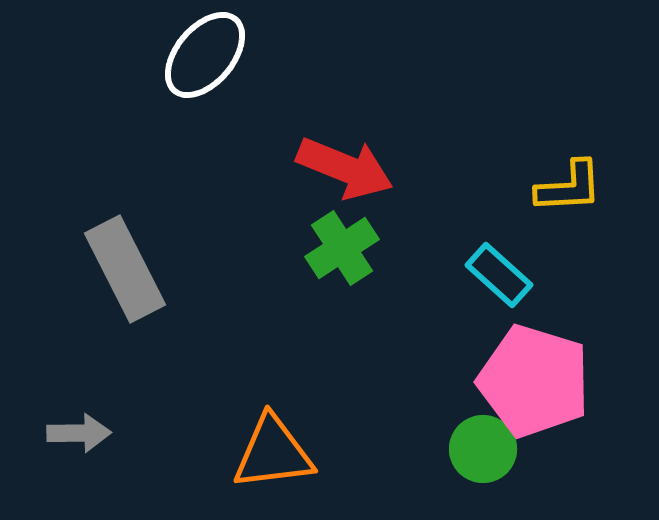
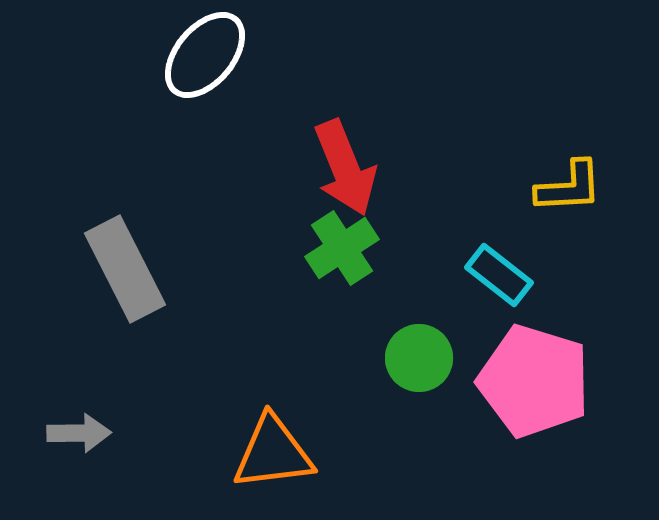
red arrow: rotated 46 degrees clockwise
cyan rectangle: rotated 4 degrees counterclockwise
green circle: moved 64 px left, 91 px up
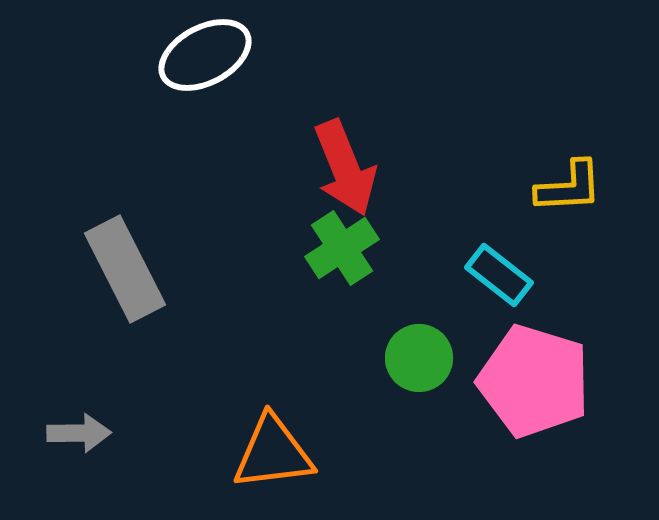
white ellipse: rotated 22 degrees clockwise
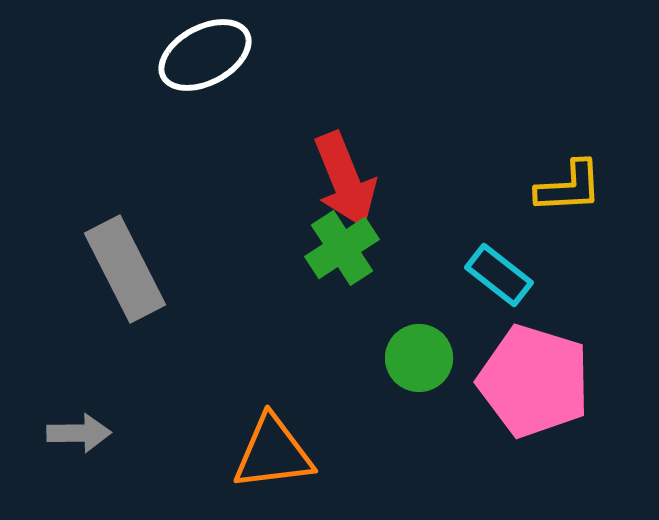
red arrow: moved 12 px down
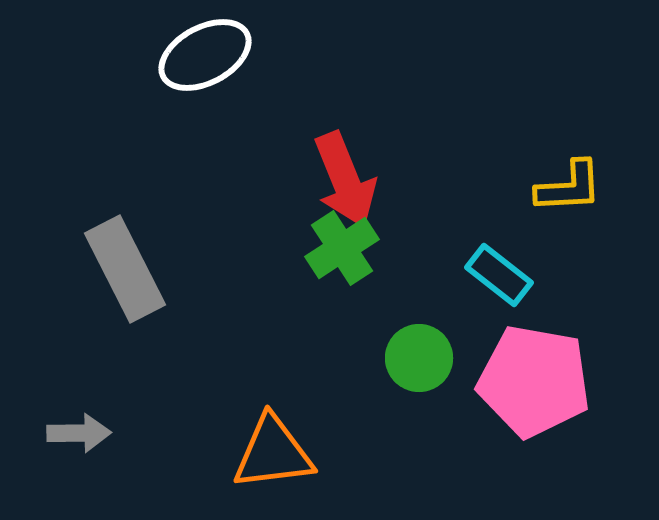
pink pentagon: rotated 7 degrees counterclockwise
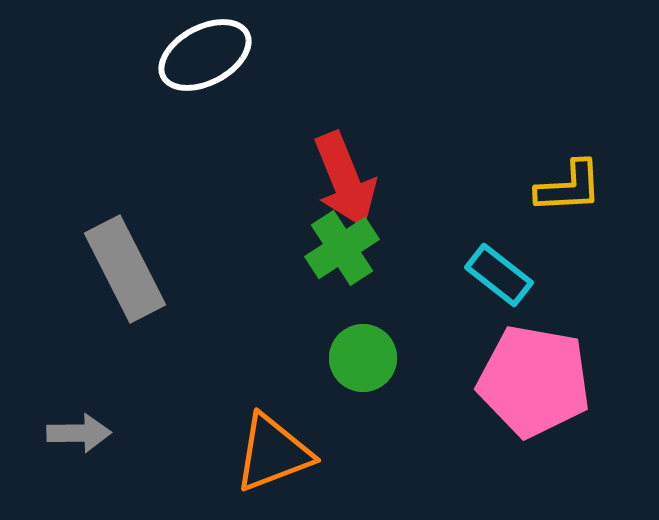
green circle: moved 56 px left
orange triangle: rotated 14 degrees counterclockwise
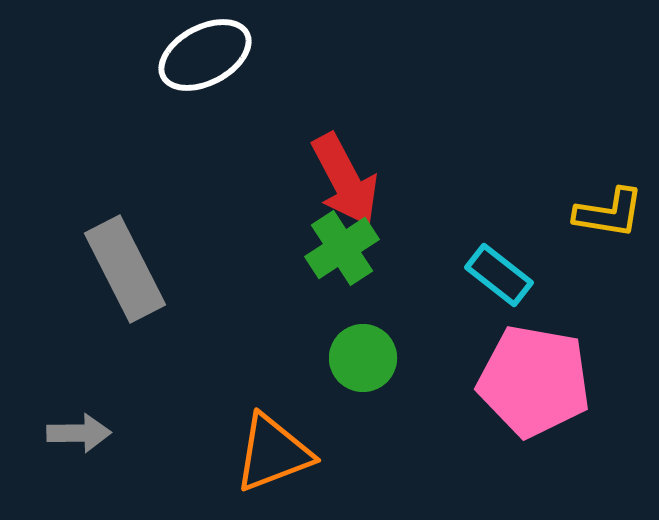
red arrow: rotated 6 degrees counterclockwise
yellow L-shape: moved 40 px right, 26 px down; rotated 12 degrees clockwise
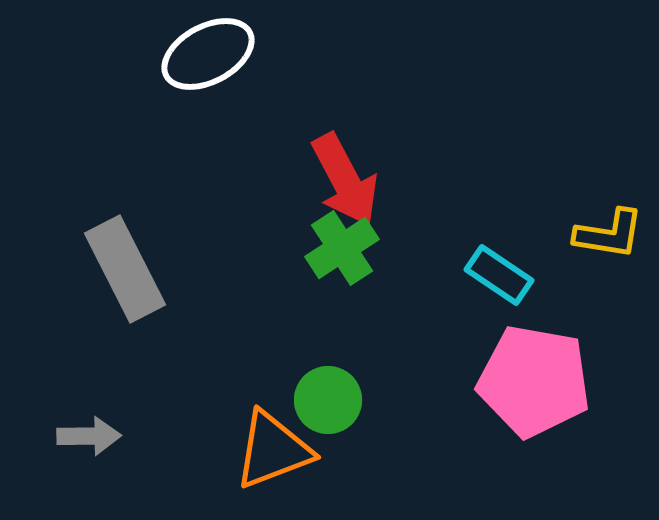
white ellipse: moved 3 px right, 1 px up
yellow L-shape: moved 21 px down
cyan rectangle: rotated 4 degrees counterclockwise
green circle: moved 35 px left, 42 px down
gray arrow: moved 10 px right, 3 px down
orange triangle: moved 3 px up
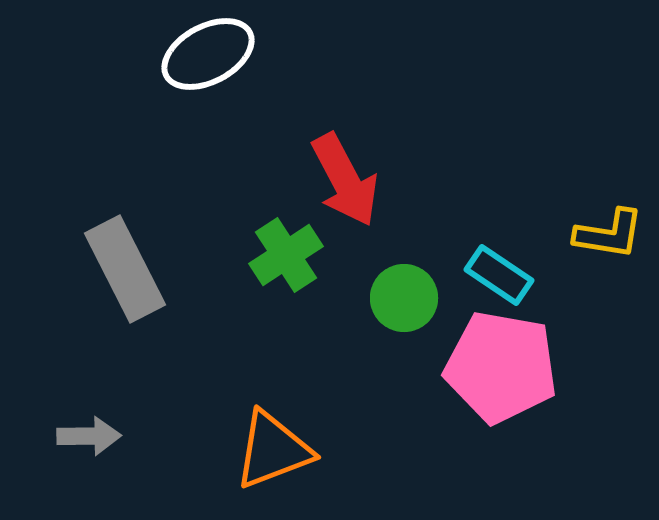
green cross: moved 56 px left, 7 px down
pink pentagon: moved 33 px left, 14 px up
green circle: moved 76 px right, 102 px up
